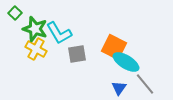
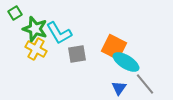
green square: rotated 16 degrees clockwise
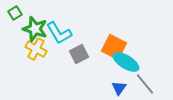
gray square: moved 2 px right; rotated 18 degrees counterclockwise
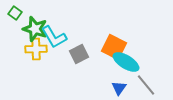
green square: rotated 24 degrees counterclockwise
cyan L-shape: moved 5 px left, 4 px down
yellow cross: rotated 30 degrees counterclockwise
gray line: moved 1 px right, 1 px down
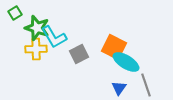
green square: rotated 24 degrees clockwise
green star: moved 2 px right, 1 px up
gray line: rotated 20 degrees clockwise
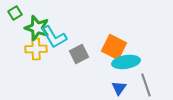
cyan ellipse: rotated 40 degrees counterclockwise
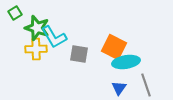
gray square: rotated 36 degrees clockwise
